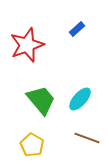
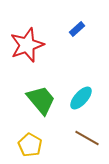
cyan ellipse: moved 1 px right, 1 px up
brown line: rotated 10 degrees clockwise
yellow pentagon: moved 2 px left
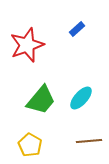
green trapezoid: rotated 80 degrees clockwise
brown line: moved 2 px right, 3 px down; rotated 35 degrees counterclockwise
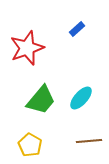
red star: moved 3 px down
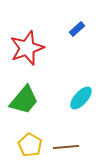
green trapezoid: moved 17 px left
brown line: moved 23 px left, 6 px down
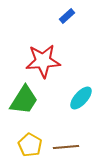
blue rectangle: moved 10 px left, 13 px up
red star: moved 16 px right, 13 px down; rotated 16 degrees clockwise
green trapezoid: rotated 8 degrees counterclockwise
